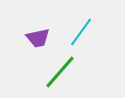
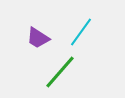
purple trapezoid: rotated 45 degrees clockwise
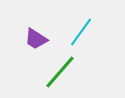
purple trapezoid: moved 2 px left, 1 px down
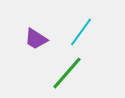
green line: moved 7 px right, 1 px down
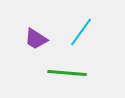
green line: rotated 54 degrees clockwise
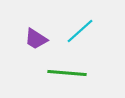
cyan line: moved 1 px left, 1 px up; rotated 12 degrees clockwise
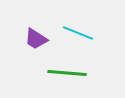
cyan line: moved 2 px left, 2 px down; rotated 64 degrees clockwise
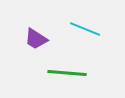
cyan line: moved 7 px right, 4 px up
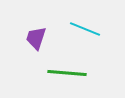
purple trapezoid: moved 1 px up; rotated 75 degrees clockwise
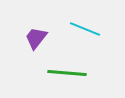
purple trapezoid: rotated 20 degrees clockwise
